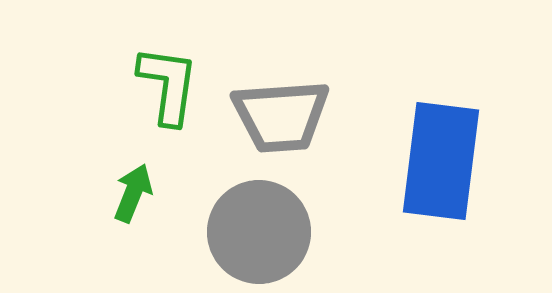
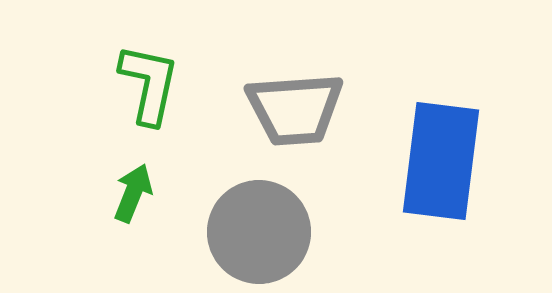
green L-shape: moved 19 px left, 1 px up; rotated 4 degrees clockwise
gray trapezoid: moved 14 px right, 7 px up
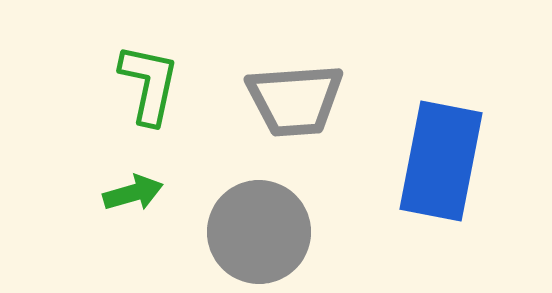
gray trapezoid: moved 9 px up
blue rectangle: rotated 4 degrees clockwise
green arrow: rotated 52 degrees clockwise
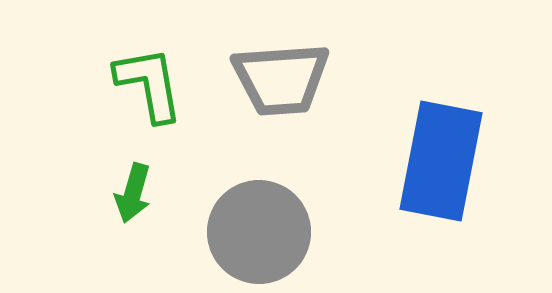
green L-shape: rotated 22 degrees counterclockwise
gray trapezoid: moved 14 px left, 21 px up
green arrow: rotated 122 degrees clockwise
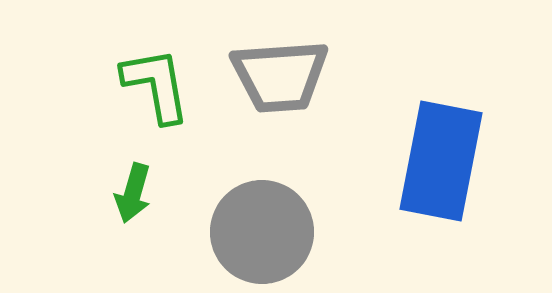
gray trapezoid: moved 1 px left, 3 px up
green L-shape: moved 7 px right, 1 px down
gray circle: moved 3 px right
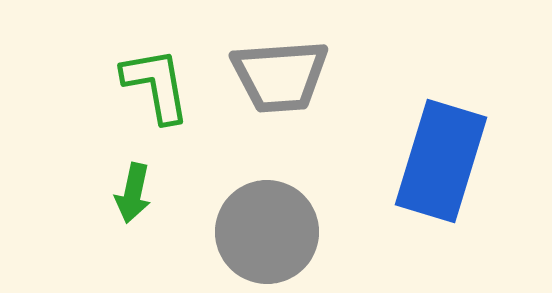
blue rectangle: rotated 6 degrees clockwise
green arrow: rotated 4 degrees counterclockwise
gray circle: moved 5 px right
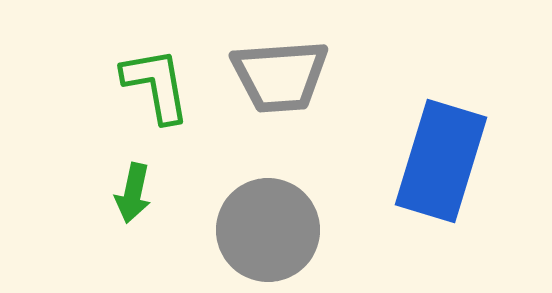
gray circle: moved 1 px right, 2 px up
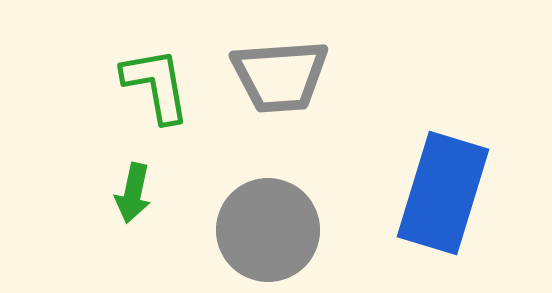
blue rectangle: moved 2 px right, 32 px down
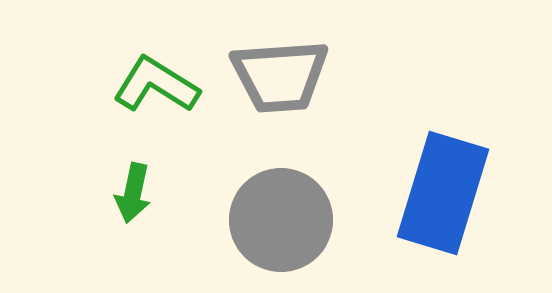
green L-shape: rotated 48 degrees counterclockwise
gray circle: moved 13 px right, 10 px up
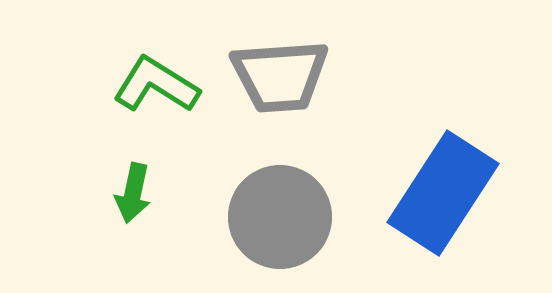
blue rectangle: rotated 16 degrees clockwise
gray circle: moved 1 px left, 3 px up
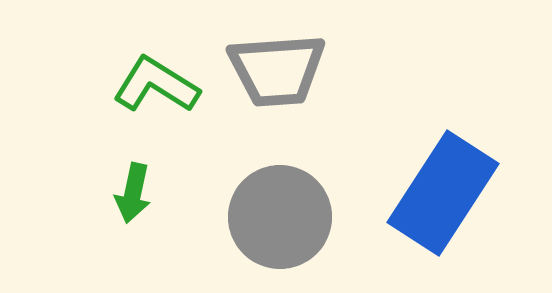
gray trapezoid: moved 3 px left, 6 px up
